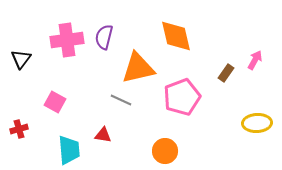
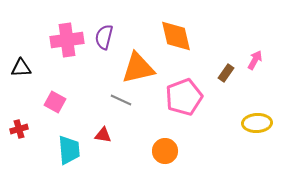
black triangle: moved 9 px down; rotated 50 degrees clockwise
pink pentagon: moved 2 px right
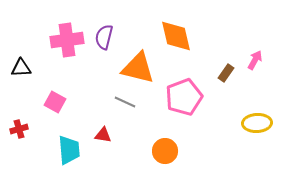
orange triangle: rotated 27 degrees clockwise
gray line: moved 4 px right, 2 px down
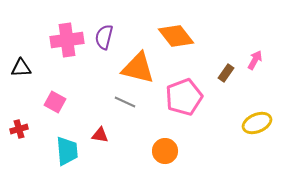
orange diamond: rotated 24 degrees counterclockwise
yellow ellipse: rotated 20 degrees counterclockwise
red triangle: moved 3 px left
cyan trapezoid: moved 2 px left, 1 px down
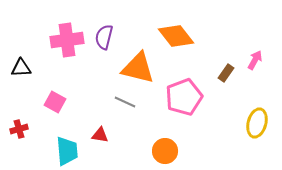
yellow ellipse: rotated 52 degrees counterclockwise
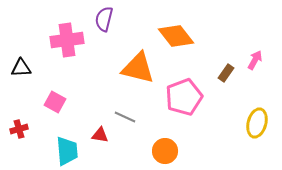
purple semicircle: moved 18 px up
gray line: moved 15 px down
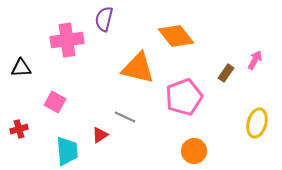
red triangle: rotated 42 degrees counterclockwise
orange circle: moved 29 px right
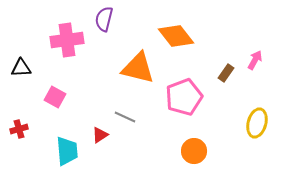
pink square: moved 5 px up
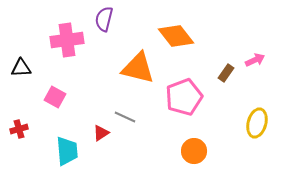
pink arrow: rotated 36 degrees clockwise
red triangle: moved 1 px right, 2 px up
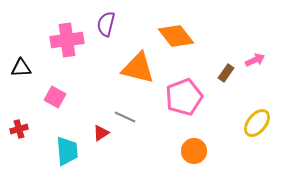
purple semicircle: moved 2 px right, 5 px down
yellow ellipse: rotated 24 degrees clockwise
